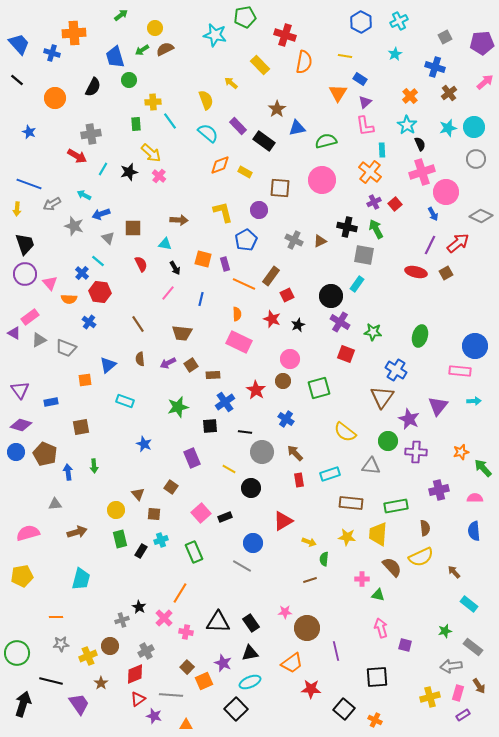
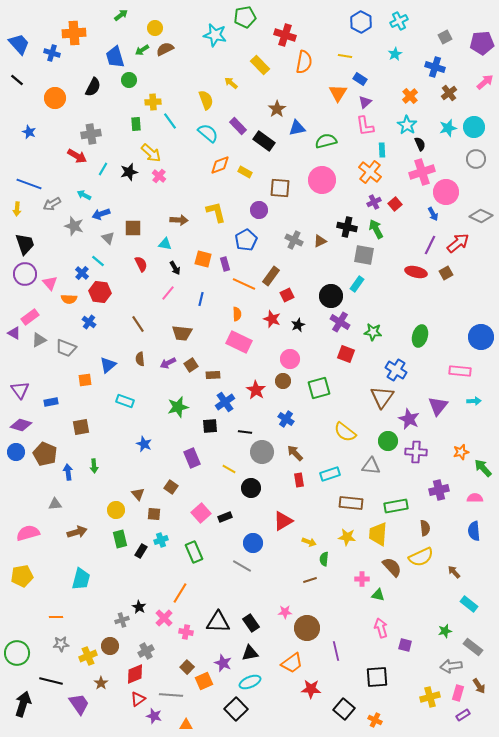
yellow L-shape at (223, 212): moved 7 px left
blue circle at (475, 346): moved 6 px right, 9 px up
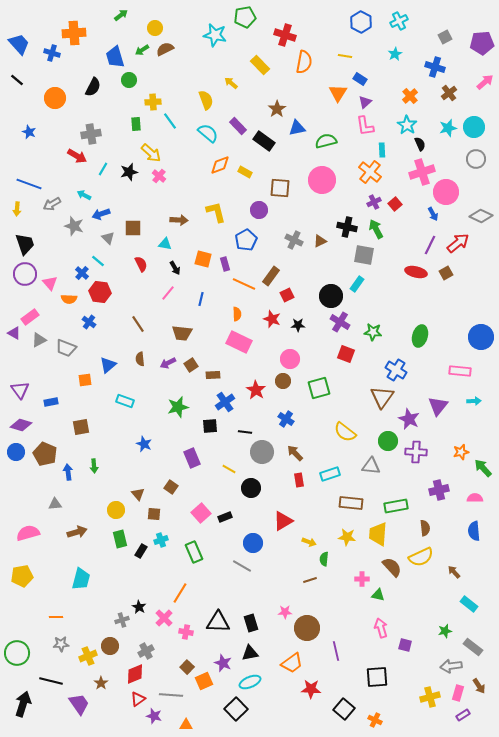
black star at (298, 325): rotated 24 degrees clockwise
black rectangle at (251, 623): rotated 18 degrees clockwise
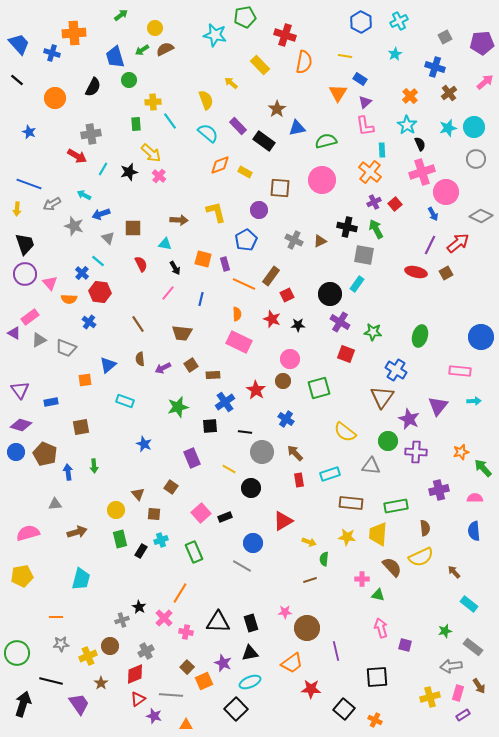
black circle at (331, 296): moved 1 px left, 2 px up
purple arrow at (168, 363): moved 5 px left, 5 px down
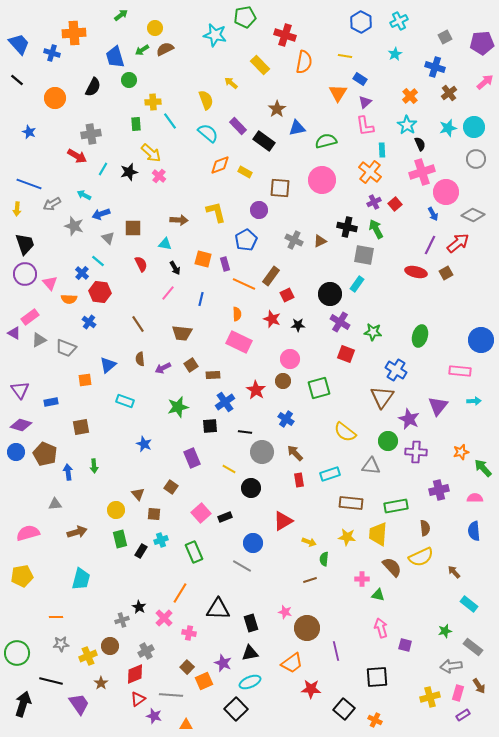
gray diamond at (481, 216): moved 8 px left, 1 px up
blue circle at (481, 337): moved 3 px down
pink star at (285, 612): rotated 16 degrees clockwise
black triangle at (218, 622): moved 13 px up
pink cross at (186, 632): moved 3 px right, 1 px down
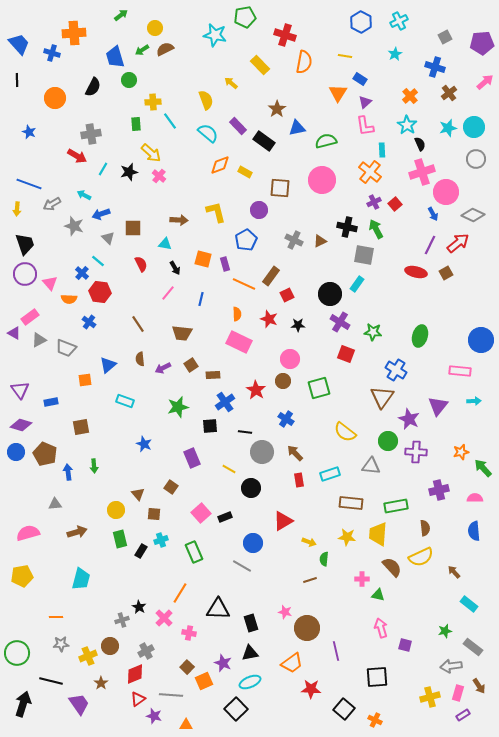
black line at (17, 80): rotated 48 degrees clockwise
red star at (272, 319): moved 3 px left
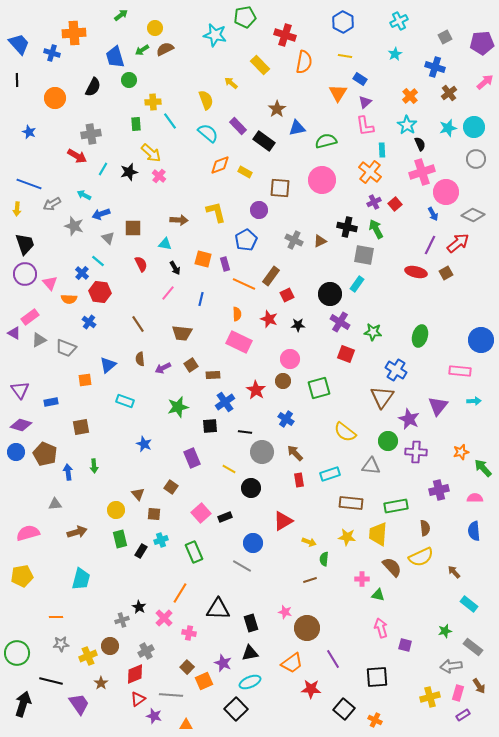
blue hexagon at (361, 22): moved 18 px left
purple line at (336, 651): moved 3 px left, 8 px down; rotated 18 degrees counterclockwise
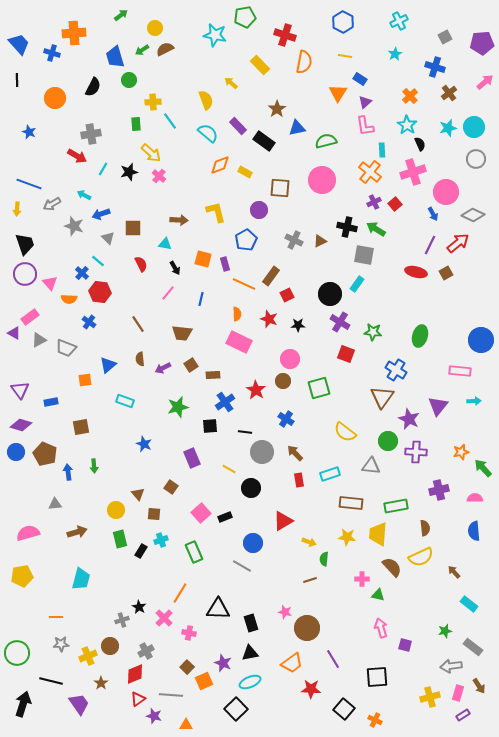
pink cross at (422, 172): moved 9 px left
green arrow at (376, 229): rotated 30 degrees counterclockwise
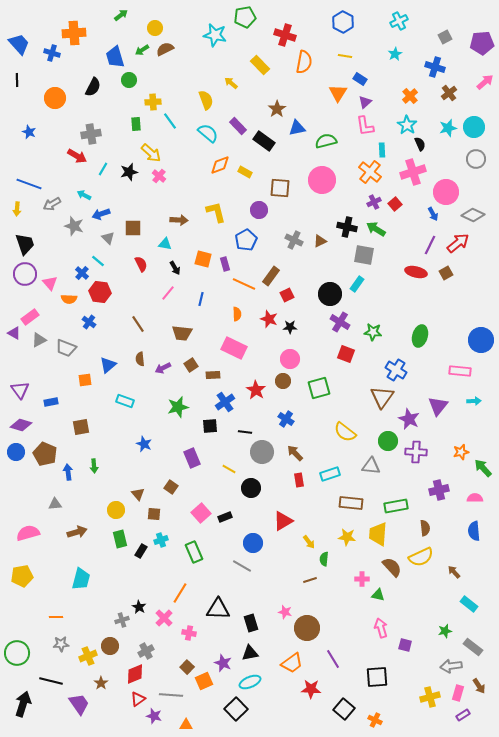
black star at (298, 325): moved 8 px left, 2 px down
pink rectangle at (239, 342): moved 5 px left, 6 px down
yellow arrow at (309, 542): rotated 32 degrees clockwise
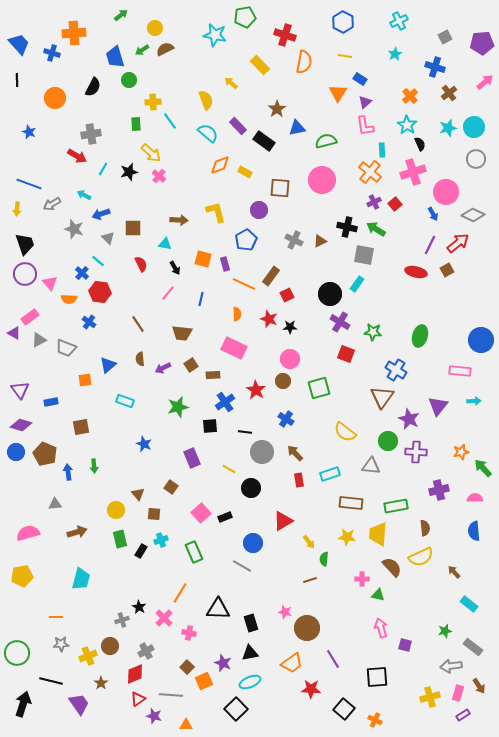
gray star at (74, 226): moved 3 px down
brown square at (446, 273): moved 1 px right, 3 px up
